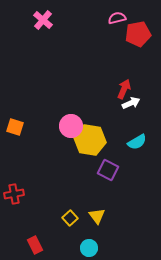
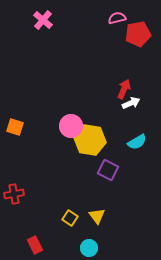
yellow square: rotated 14 degrees counterclockwise
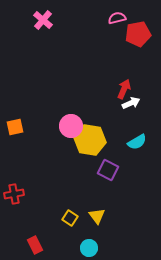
orange square: rotated 30 degrees counterclockwise
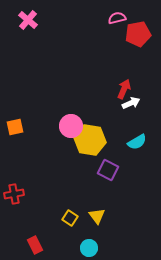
pink cross: moved 15 px left
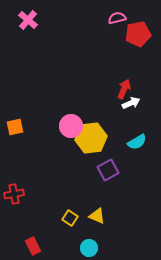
yellow hexagon: moved 1 px right, 2 px up; rotated 16 degrees counterclockwise
purple square: rotated 35 degrees clockwise
yellow triangle: rotated 30 degrees counterclockwise
red rectangle: moved 2 px left, 1 px down
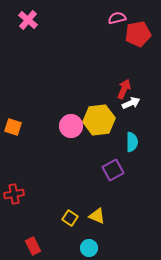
orange square: moved 2 px left; rotated 30 degrees clockwise
yellow hexagon: moved 8 px right, 18 px up
cyan semicircle: moved 5 px left; rotated 60 degrees counterclockwise
purple square: moved 5 px right
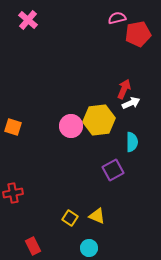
red cross: moved 1 px left, 1 px up
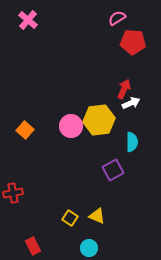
pink semicircle: rotated 18 degrees counterclockwise
red pentagon: moved 5 px left, 8 px down; rotated 15 degrees clockwise
orange square: moved 12 px right, 3 px down; rotated 24 degrees clockwise
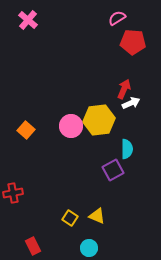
orange square: moved 1 px right
cyan semicircle: moved 5 px left, 7 px down
